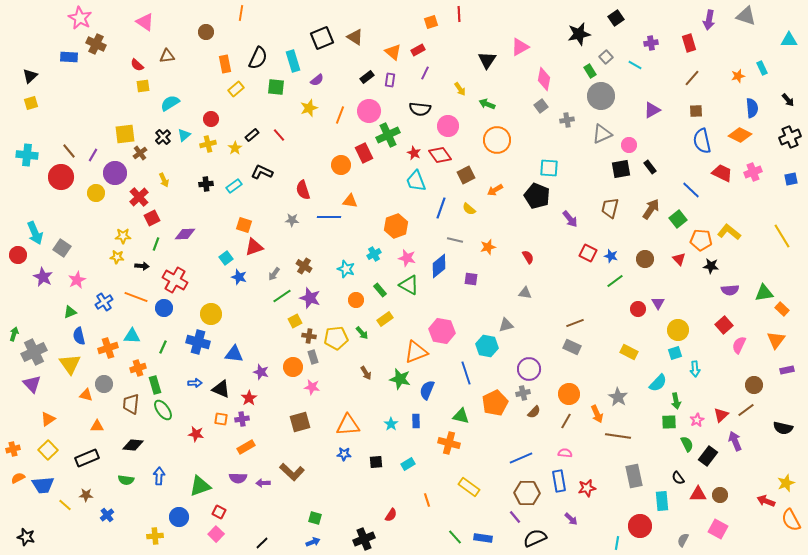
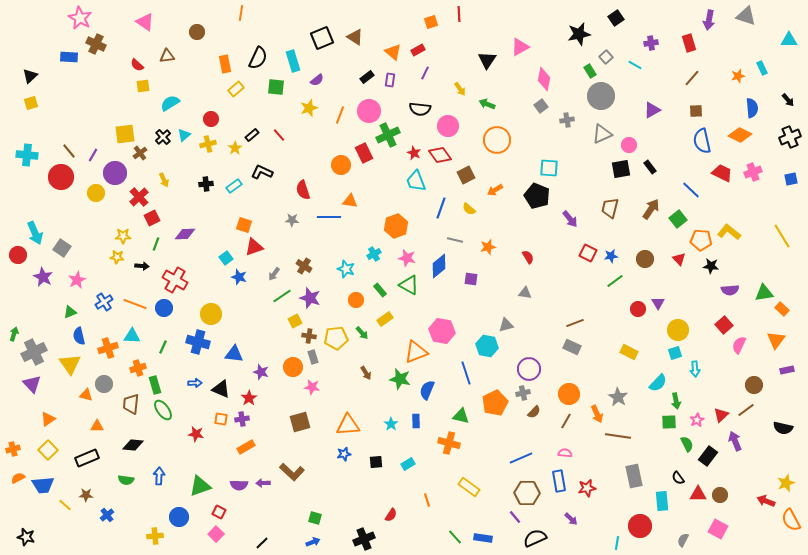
brown circle at (206, 32): moved 9 px left
blue star at (611, 256): rotated 24 degrees counterclockwise
orange line at (136, 297): moved 1 px left, 7 px down
blue star at (344, 454): rotated 16 degrees counterclockwise
purple semicircle at (238, 478): moved 1 px right, 7 px down
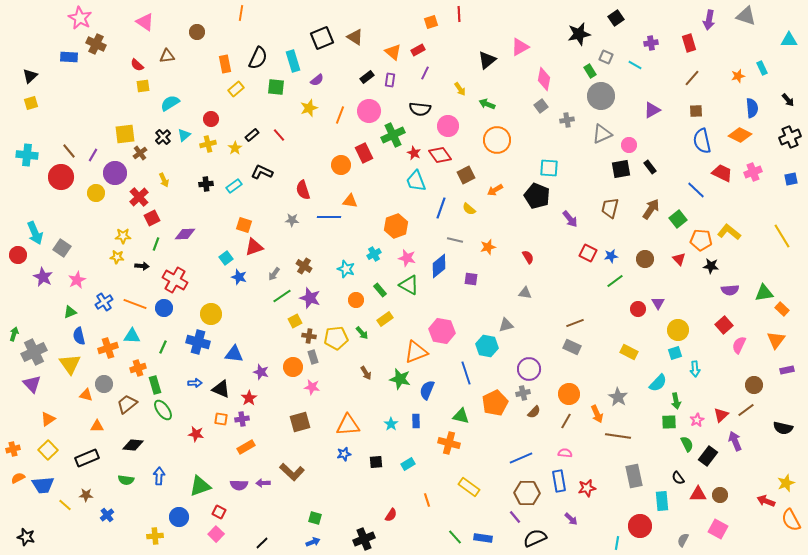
gray square at (606, 57): rotated 24 degrees counterclockwise
black triangle at (487, 60): rotated 18 degrees clockwise
green cross at (388, 135): moved 5 px right
blue line at (691, 190): moved 5 px right
brown trapezoid at (131, 404): moved 4 px left; rotated 45 degrees clockwise
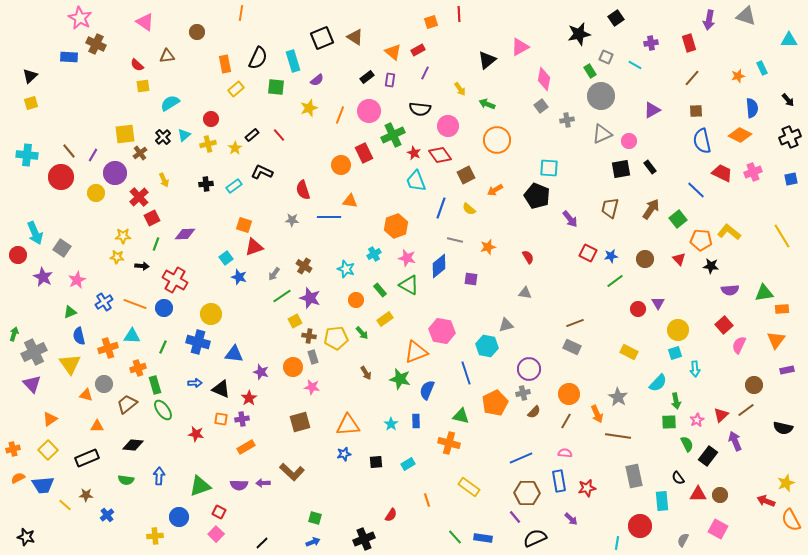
pink circle at (629, 145): moved 4 px up
orange rectangle at (782, 309): rotated 48 degrees counterclockwise
orange triangle at (48, 419): moved 2 px right
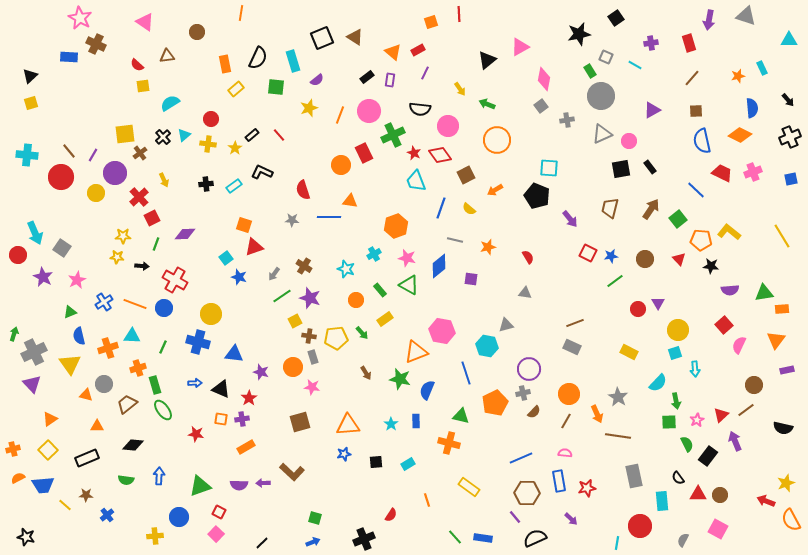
yellow cross at (208, 144): rotated 21 degrees clockwise
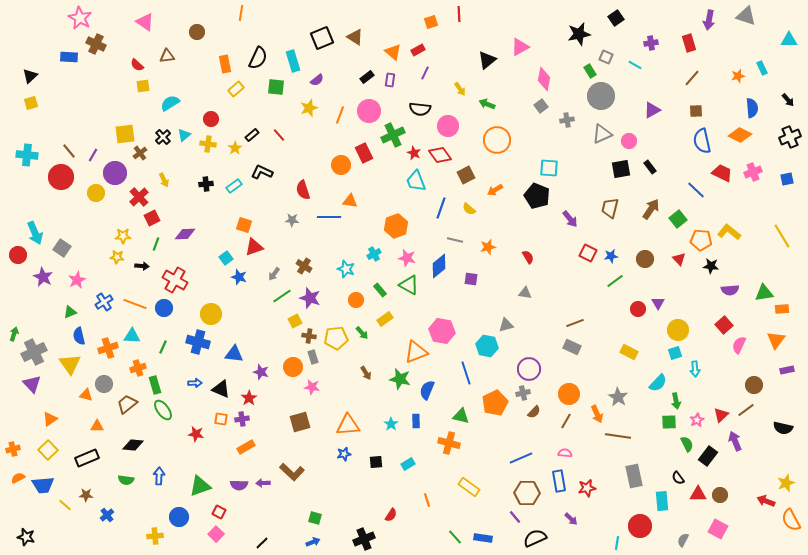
blue square at (791, 179): moved 4 px left
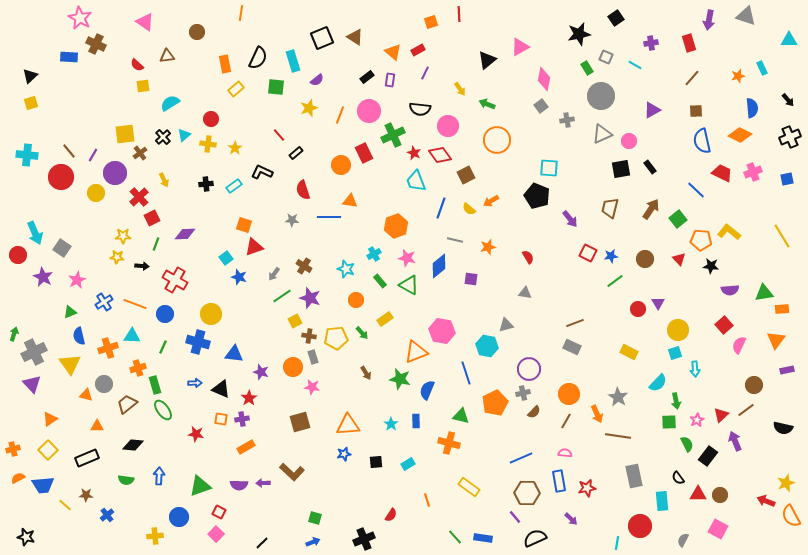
green rectangle at (590, 71): moved 3 px left, 3 px up
black rectangle at (252, 135): moved 44 px right, 18 px down
orange arrow at (495, 190): moved 4 px left, 11 px down
green rectangle at (380, 290): moved 9 px up
blue circle at (164, 308): moved 1 px right, 6 px down
orange semicircle at (791, 520): moved 4 px up
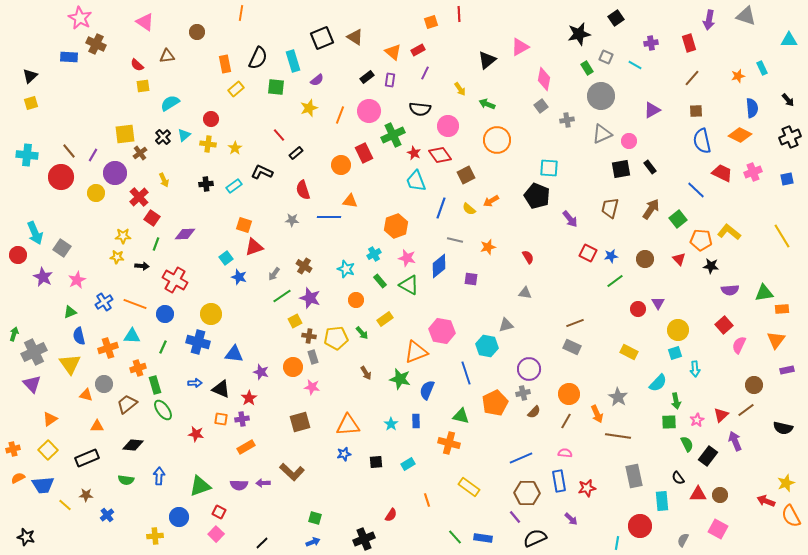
red square at (152, 218): rotated 28 degrees counterclockwise
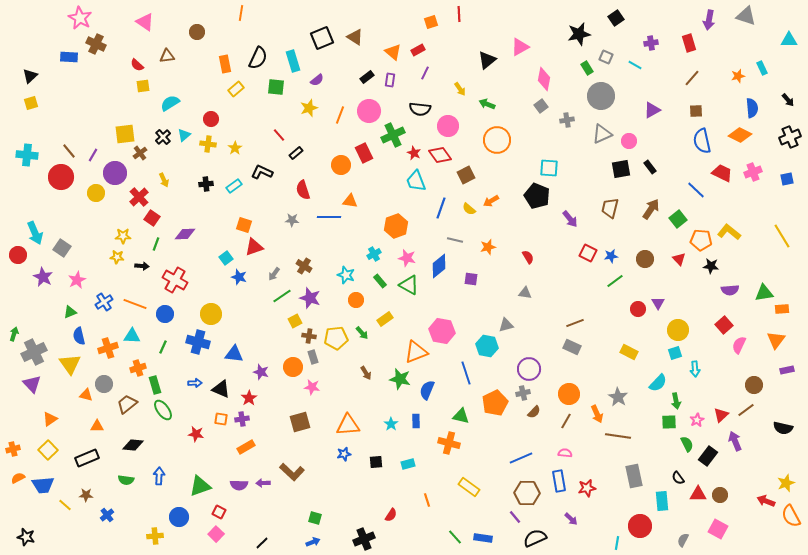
cyan star at (346, 269): moved 6 px down
cyan rectangle at (408, 464): rotated 16 degrees clockwise
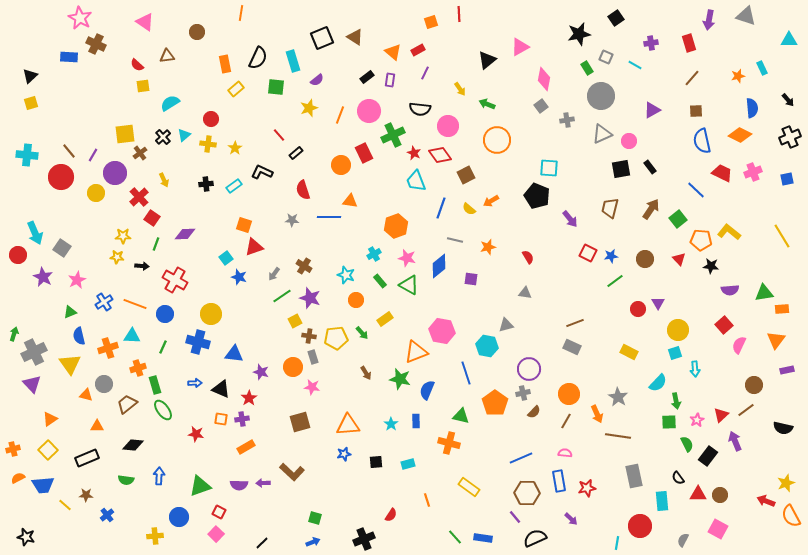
orange pentagon at (495, 403): rotated 10 degrees counterclockwise
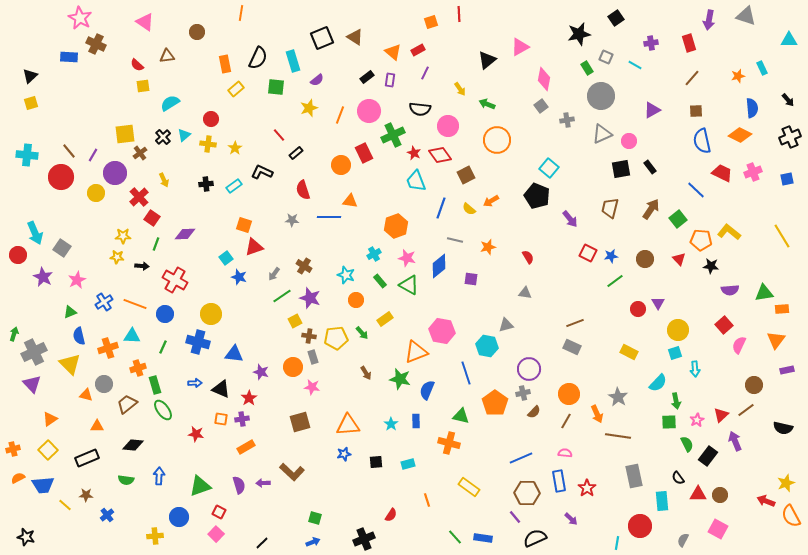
cyan square at (549, 168): rotated 36 degrees clockwise
yellow triangle at (70, 364): rotated 10 degrees counterclockwise
purple semicircle at (239, 485): rotated 108 degrees counterclockwise
red star at (587, 488): rotated 24 degrees counterclockwise
